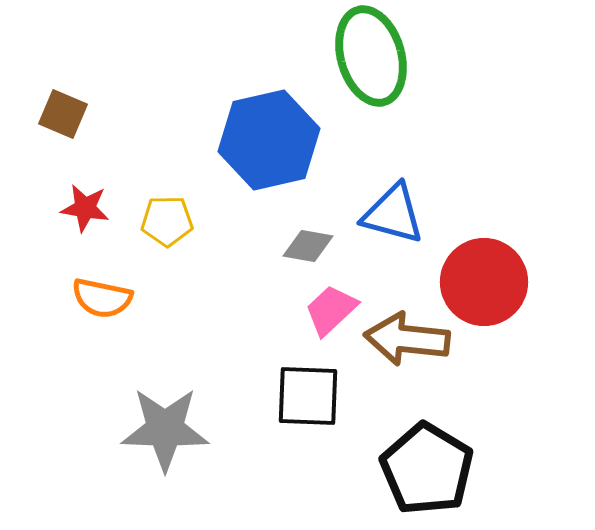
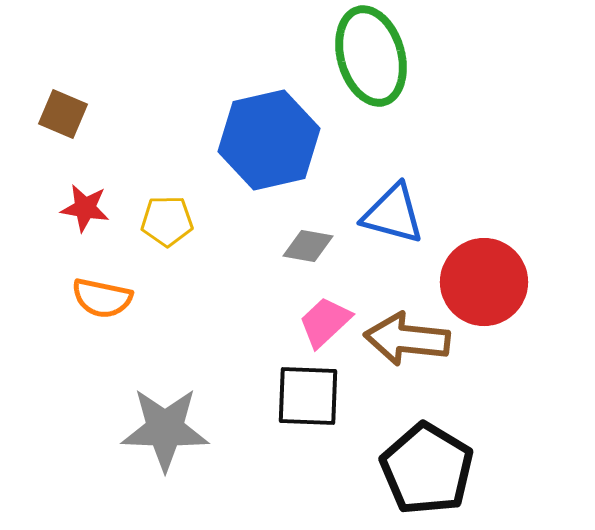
pink trapezoid: moved 6 px left, 12 px down
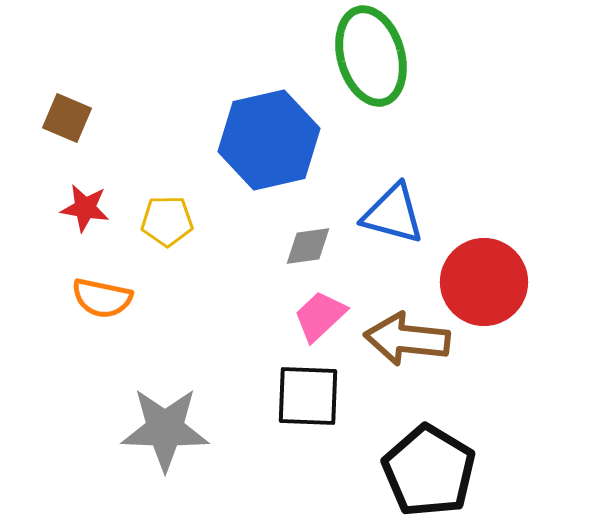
brown square: moved 4 px right, 4 px down
gray diamond: rotated 18 degrees counterclockwise
pink trapezoid: moved 5 px left, 6 px up
black pentagon: moved 2 px right, 2 px down
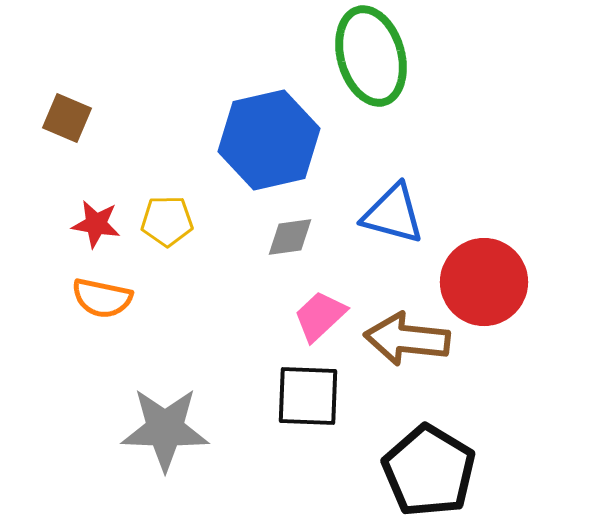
red star: moved 11 px right, 16 px down
gray diamond: moved 18 px left, 9 px up
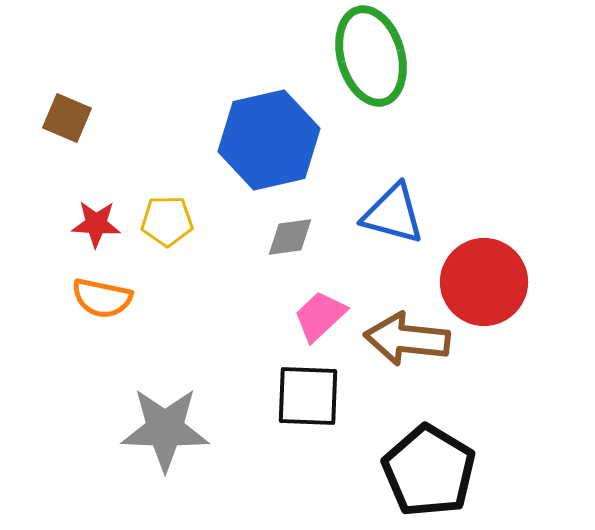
red star: rotated 6 degrees counterclockwise
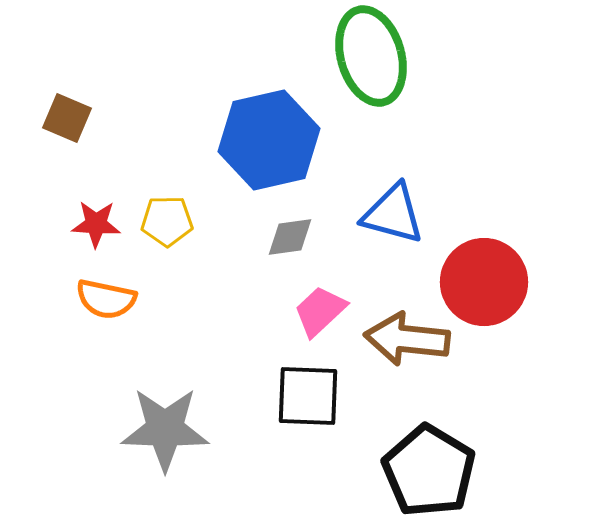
orange semicircle: moved 4 px right, 1 px down
pink trapezoid: moved 5 px up
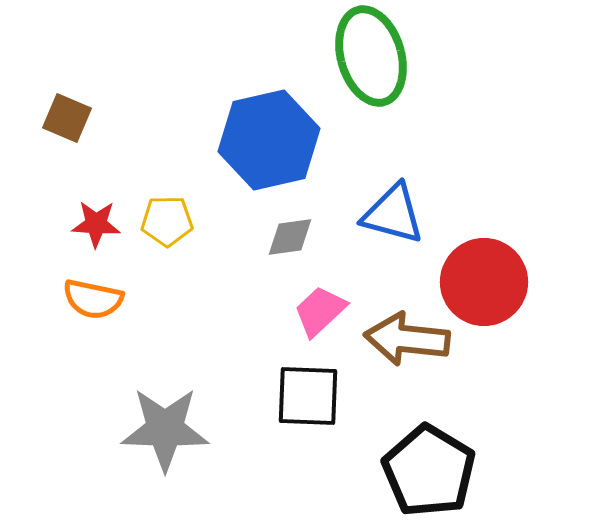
orange semicircle: moved 13 px left
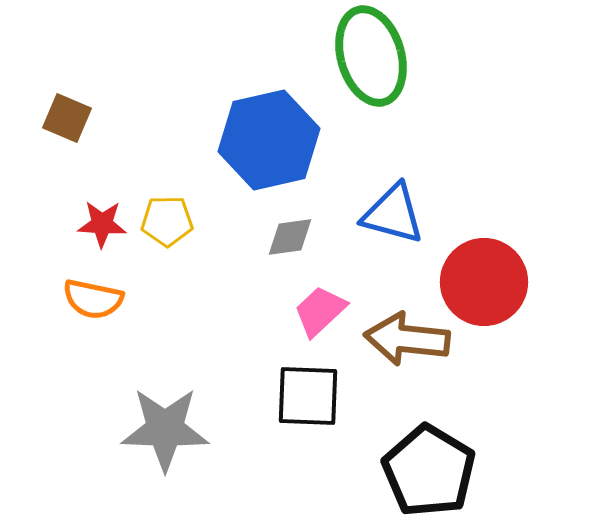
red star: moved 6 px right
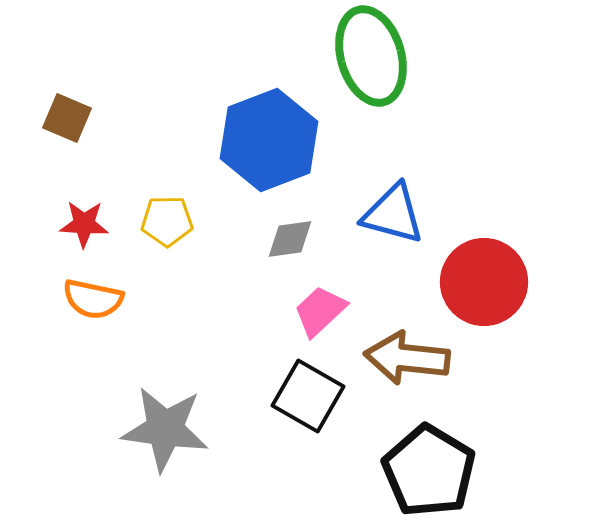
blue hexagon: rotated 8 degrees counterclockwise
red star: moved 18 px left
gray diamond: moved 2 px down
brown arrow: moved 19 px down
black square: rotated 28 degrees clockwise
gray star: rotated 6 degrees clockwise
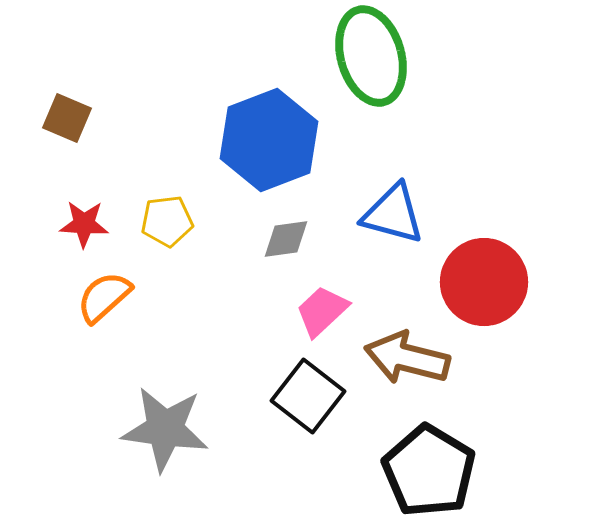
yellow pentagon: rotated 6 degrees counterclockwise
gray diamond: moved 4 px left
orange semicircle: moved 11 px right, 2 px up; rotated 126 degrees clockwise
pink trapezoid: moved 2 px right
brown arrow: rotated 8 degrees clockwise
black square: rotated 8 degrees clockwise
